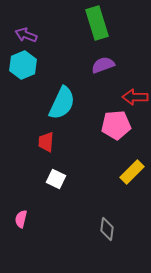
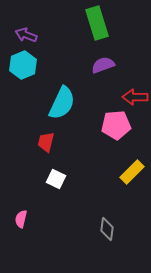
red trapezoid: rotated 10 degrees clockwise
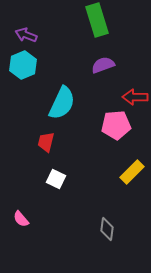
green rectangle: moved 3 px up
pink semicircle: rotated 54 degrees counterclockwise
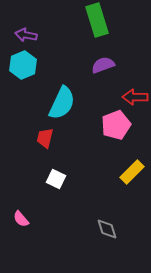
purple arrow: rotated 10 degrees counterclockwise
pink pentagon: rotated 16 degrees counterclockwise
red trapezoid: moved 1 px left, 4 px up
gray diamond: rotated 25 degrees counterclockwise
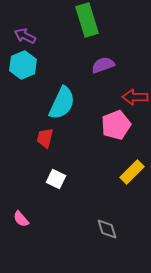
green rectangle: moved 10 px left
purple arrow: moved 1 px left, 1 px down; rotated 15 degrees clockwise
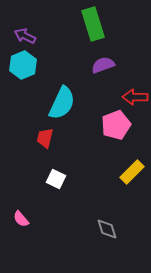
green rectangle: moved 6 px right, 4 px down
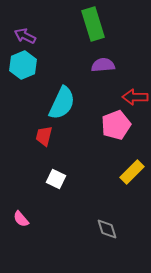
purple semicircle: rotated 15 degrees clockwise
red trapezoid: moved 1 px left, 2 px up
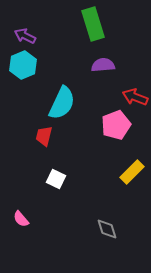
red arrow: rotated 20 degrees clockwise
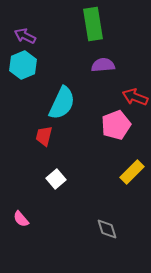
green rectangle: rotated 8 degrees clockwise
white square: rotated 24 degrees clockwise
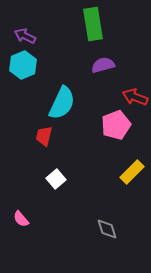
purple semicircle: rotated 10 degrees counterclockwise
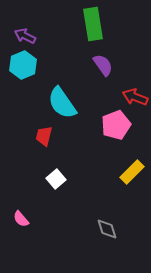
purple semicircle: rotated 70 degrees clockwise
cyan semicircle: rotated 120 degrees clockwise
